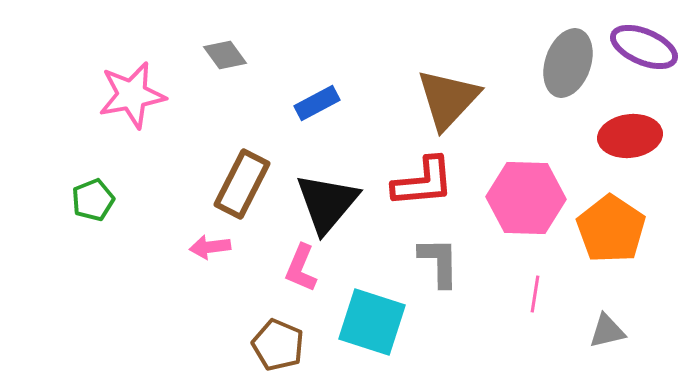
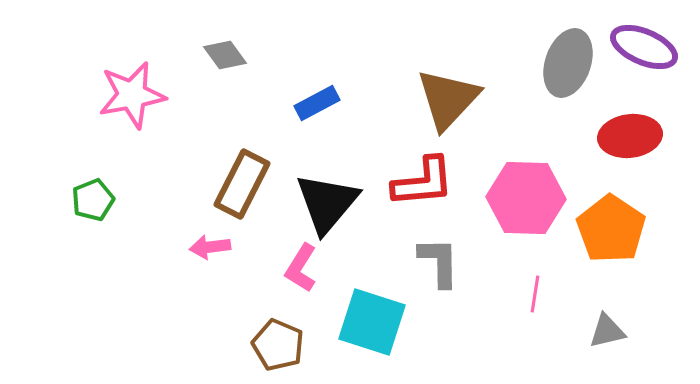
pink L-shape: rotated 9 degrees clockwise
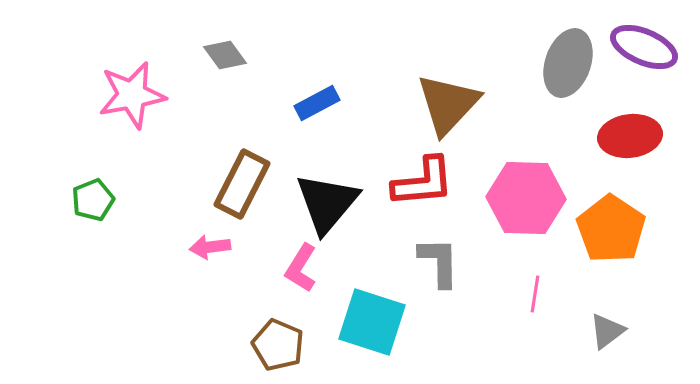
brown triangle: moved 5 px down
gray triangle: rotated 24 degrees counterclockwise
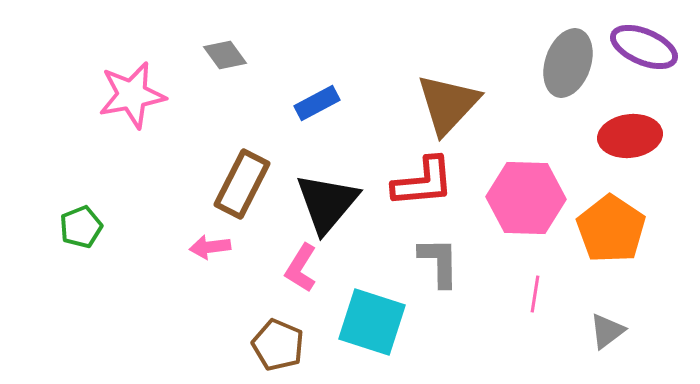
green pentagon: moved 12 px left, 27 px down
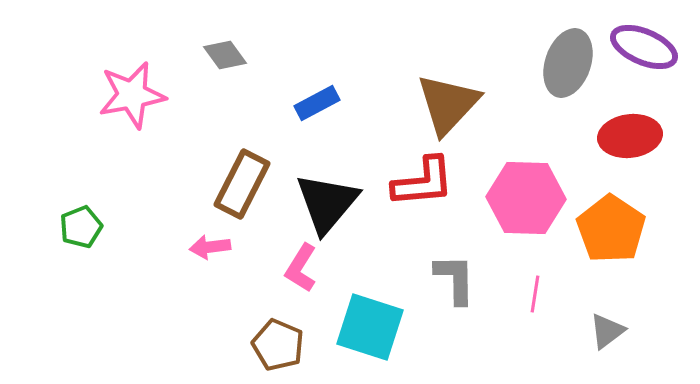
gray L-shape: moved 16 px right, 17 px down
cyan square: moved 2 px left, 5 px down
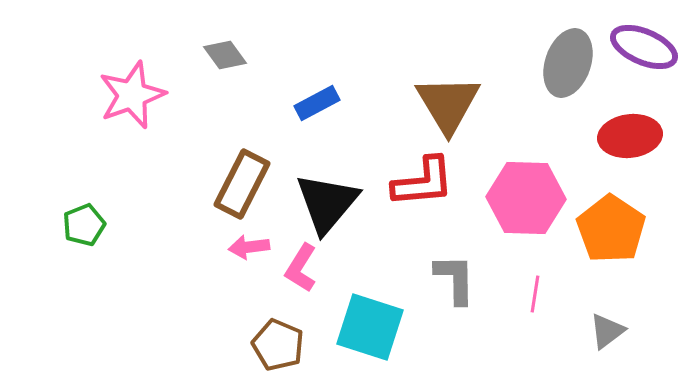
pink star: rotated 10 degrees counterclockwise
brown triangle: rotated 14 degrees counterclockwise
green pentagon: moved 3 px right, 2 px up
pink arrow: moved 39 px right
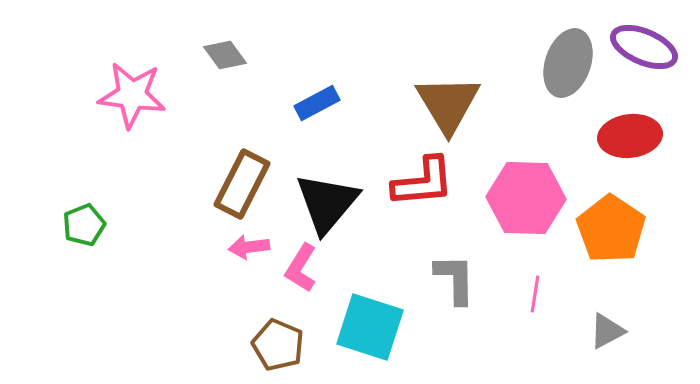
pink star: rotated 28 degrees clockwise
gray triangle: rotated 9 degrees clockwise
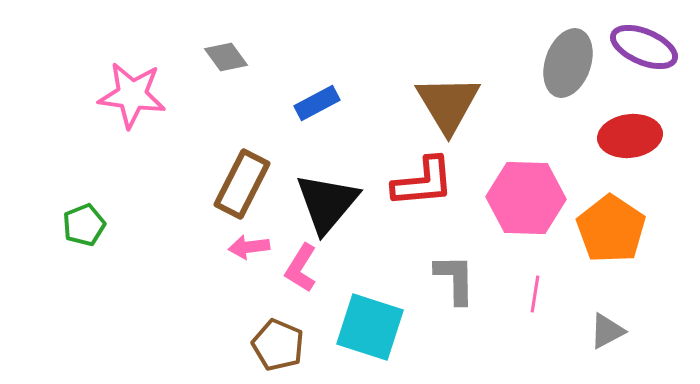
gray diamond: moved 1 px right, 2 px down
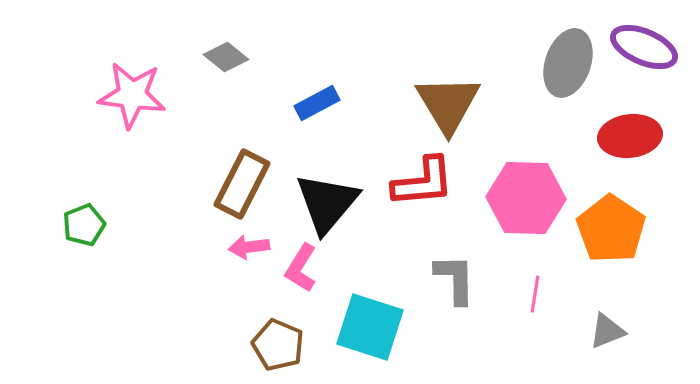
gray diamond: rotated 15 degrees counterclockwise
gray triangle: rotated 6 degrees clockwise
